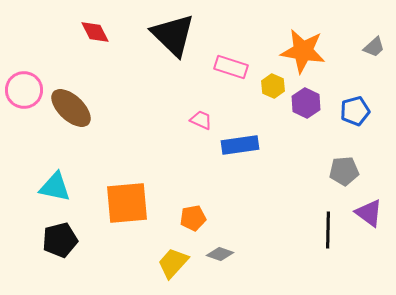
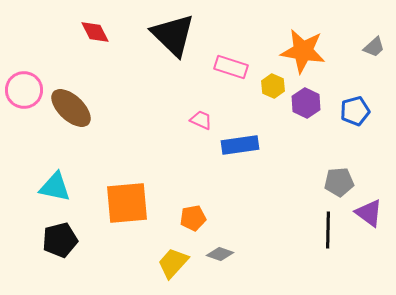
gray pentagon: moved 5 px left, 11 px down
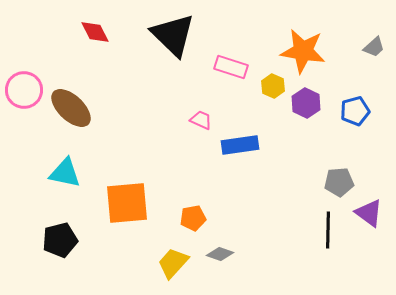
cyan triangle: moved 10 px right, 14 px up
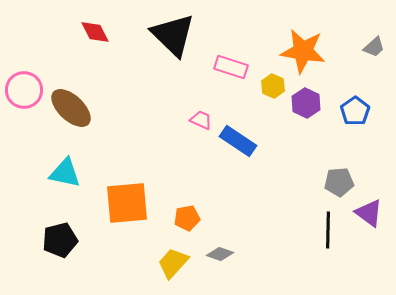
blue pentagon: rotated 20 degrees counterclockwise
blue rectangle: moved 2 px left, 4 px up; rotated 42 degrees clockwise
orange pentagon: moved 6 px left
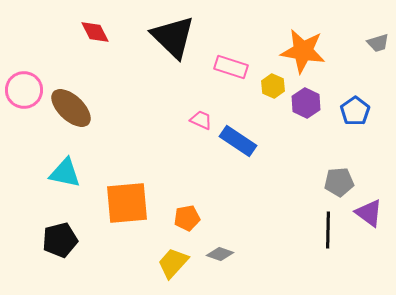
black triangle: moved 2 px down
gray trapezoid: moved 4 px right, 4 px up; rotated 25 degrees clockwise
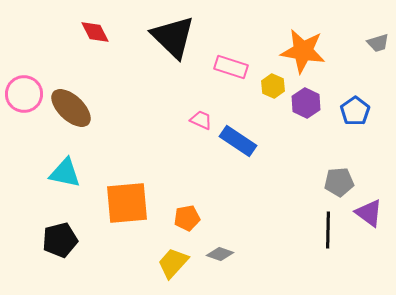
pink circle: moved 4 px down
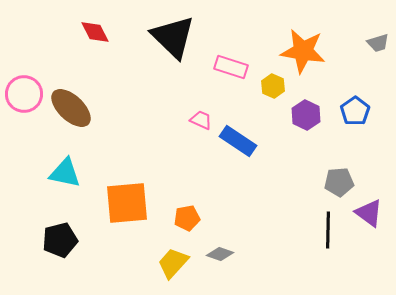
purple hexagon: moved 12 px down
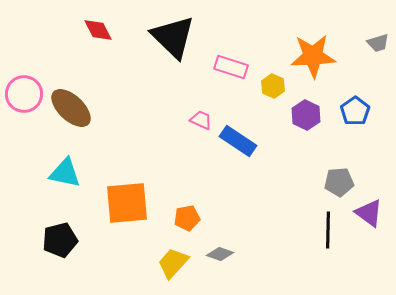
red diamond: moved 3 px right, 2 px up
orange star: moved 10 px right, 5 px down; rotated 12 degrees counterclockwise
